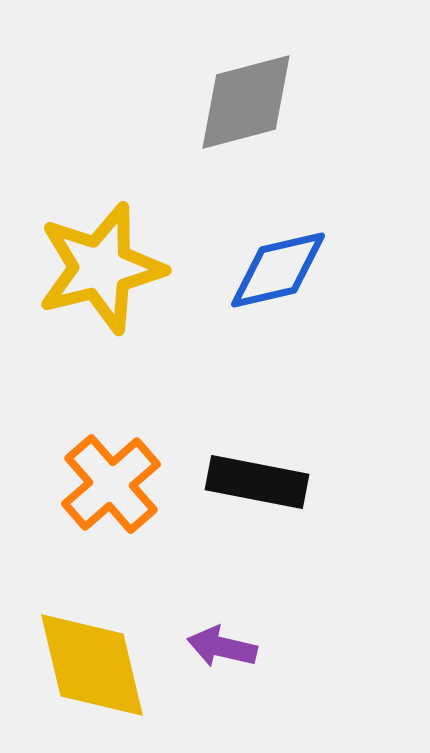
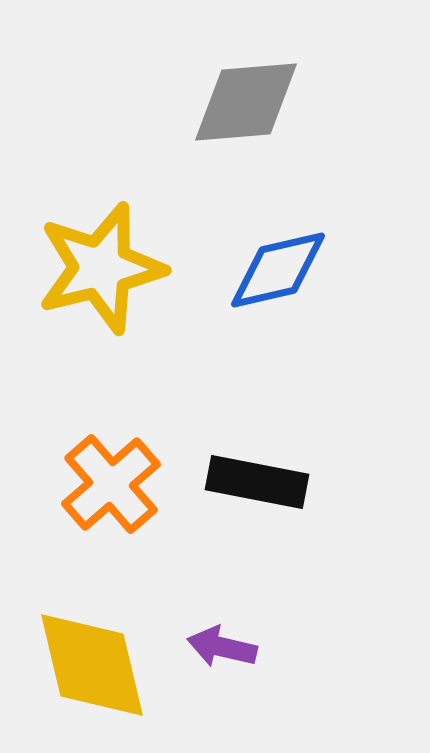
gray diamond: rotated 10 degrees clockwise
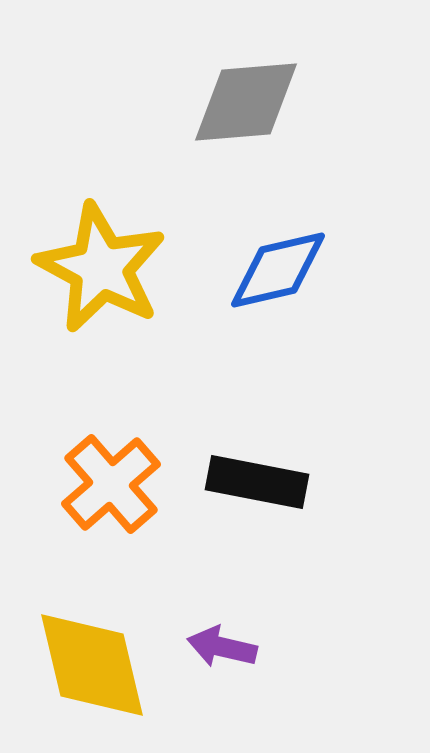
yellow star: rotated 30 degrees counterclockwise
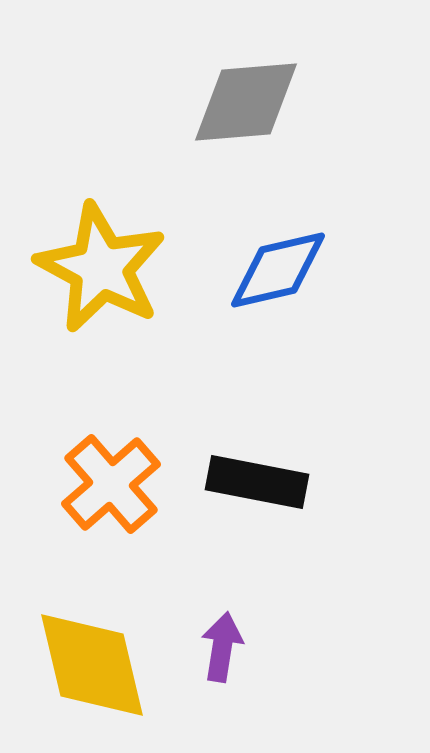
purple arrow: rotated 86 degrees clockwise
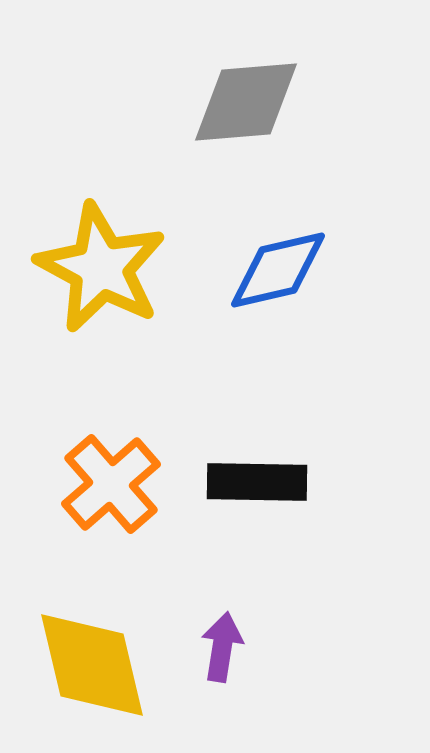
black rectangle: rotated 10 degrees counterclockwise
